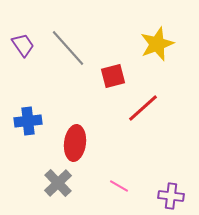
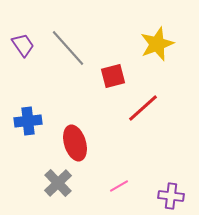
red ellipse: rotated 24 degrees counterclockwise
pink line: rotated 60 degrees counterclockwise
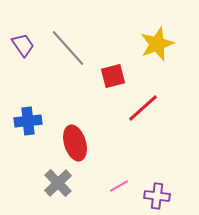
purple cross: moved 14 px left
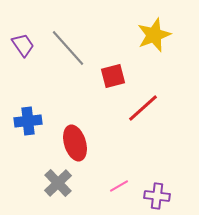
yellow star: moved 3 px left, 9 px up
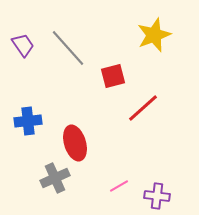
gray cross: moved 3 px left, 5 px up; rotated 20 degrees clockwise
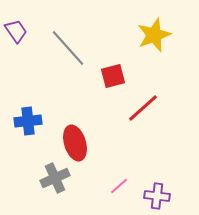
purple trapezoid: moved 7 px left, 14 px up
pink line: rotated 12 degrees counterclockwise
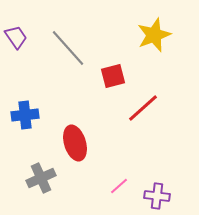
purple trapezoid: moved 6 px down
blue cross: moved 3 px left, 6 px up
gray cross: moved 14 px left
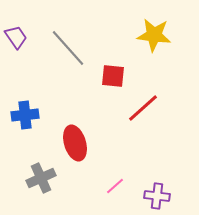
yellow star: rotated 28 degrees clockwise
red square: rotated 20 degrees clockwise
pink line: moved 4 px left
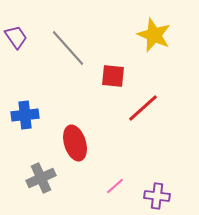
yellow star: rotated 16 degrees clockwise
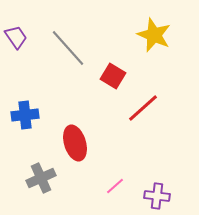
red square: rotated 25 degrees clockwise
